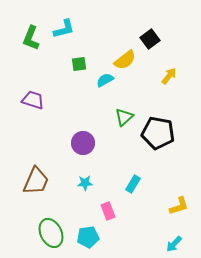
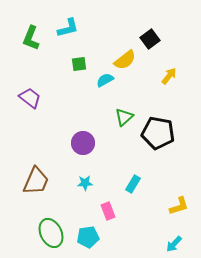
cyan L-shape: moved 4 px right, 1 px up
purple trapezoid: moved 3 px left, 2 px up; rotated 20 degrees clockwise
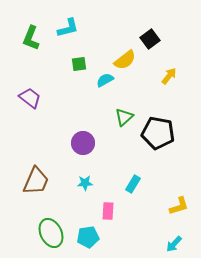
pink rectangle: rotated 24 degrees clockwise
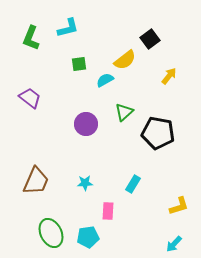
green triangle: moved 5 px up
purple circle: moved 3 px right, 19 px up
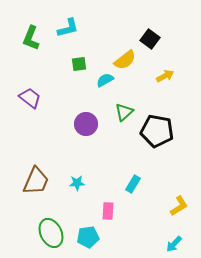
black square: rotated 18 degrees counterclockwise
yellow arrow: moved 4 px left; rotated 24 degrees clockwise
black pentagon: moved 1 px left, 2 px up
cyan star: moved 8 px left
yellow L-shape: rotated 15 degrees counterclockwise
